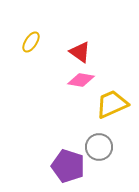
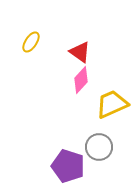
pink diamond: rotated 56 degrees counterclockwise
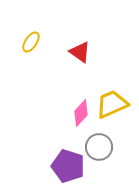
pink diamond: moved 33 px down
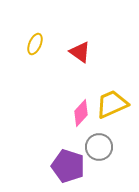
yellow ellipse: moved 4 px right, 2 px down; rotated 10 degrees counterclockwise
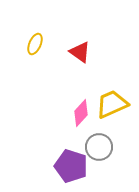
purple pentagon: moved 3 px right
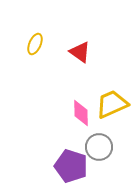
pink diamond: rotated 44 degrees counterclockwise
